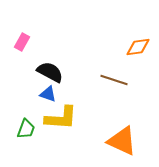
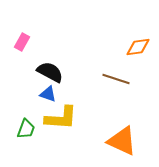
brown line: moved 2 px right, 1 px up
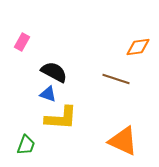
black semicircle: moved 4 px right
green trapezoid: moved 16 px down
orange triangle: moved 1 px right
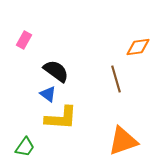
pink rectangle: moved 2 px right, 2 px up
black semicircle: moved 2 px right, 1 px up; rotated 8 degrees clockwise
brown line: rotated 56 degrees clockwise
blue triangle: rotated 18 degrees clockwise
orange triangle: rotated 44 degrees counterclockwise
green trapezoid: moved 1 px left, 2 px down; rotated 15 degrees clockwise
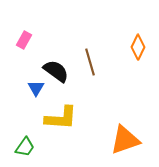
orange diamond: rotated 55 degrees counterclockwise
brown line: moved 26 px left, 17 px up
blue triangle: moved 12 px left, 6 px up; rotated 24 degrees clockwise
orange triangle: moved 2 px right, 1 px up
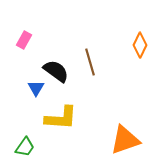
orange diamond: moved 2 px right, 2 px up
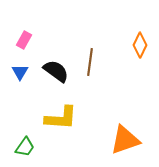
brown line: rotated 24 degrees clockwise
blue triangle: moved 16 px left, 16 px up
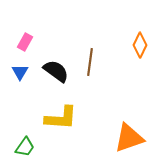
pink rectangle: moved 1 px right, 2 px down
orange triangle: moved 4 px right, 2 px up
